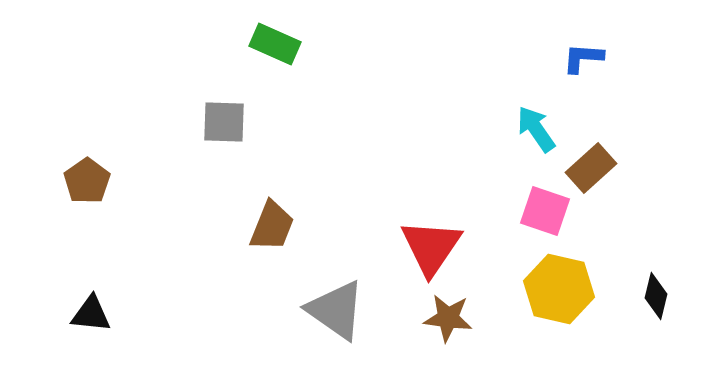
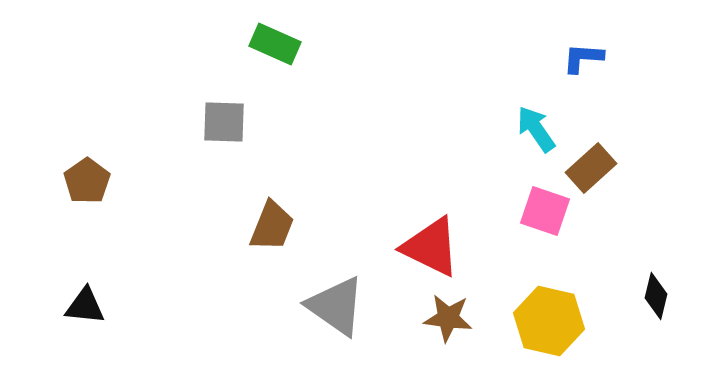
red triangle: rotated 38 degrees counterclockwise
yellow hexagon: moved 10 px left, 32 px down
gray triangle: moved 4 px up
black triangle: moved 6 px left, 8 px up
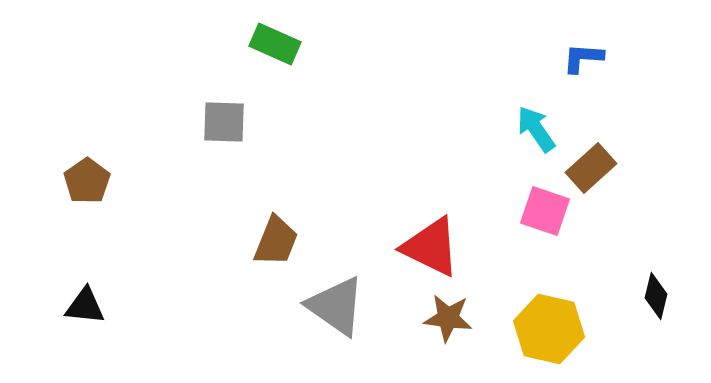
brown trapezoid: moved 4 px right, 15 px down
yellow hexagon: moved 8 px down
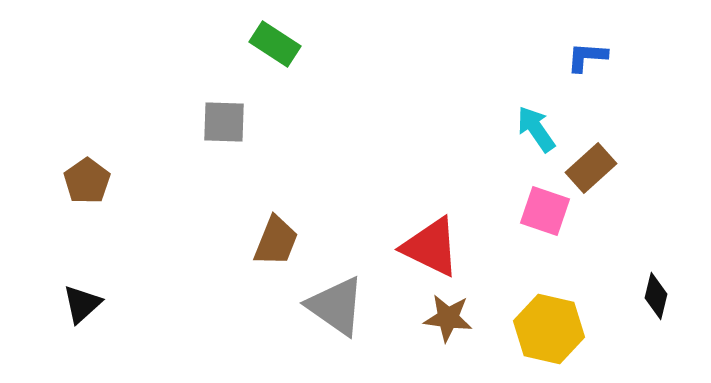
green rectangle: rotated 9 degrees clockwise
blue L-shape: moved 4 px right, 1 px up
black triangle: moved 3 px left, 2 px up; rotated 48 degrees counterclockwise
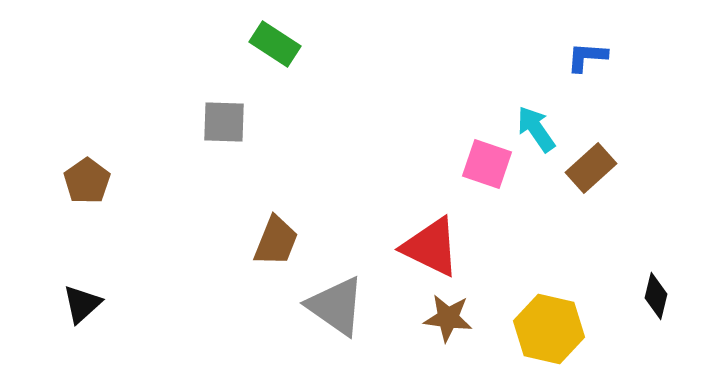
pink square: moved 58 px left, 47 px up
